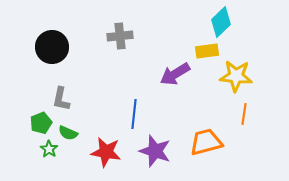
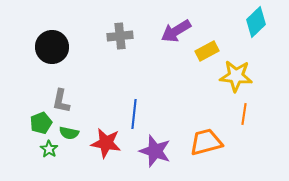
cyan diamond: moved 35 px right
yellow rectangle: rotated 20 degrees counterclockwise
purple arrow: moved 1 px right, 43 px up
gray L-shape: moved 2 px down
green semicircle: moved 1 px right; rotated 12 degrees counterclockwise
red star: moved 9 px up
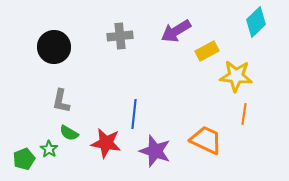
black circle: moved 2 px right
green pentagon: moved 17 px left, 36 px down
green semicircle: rotated 18 degrees clockwise
orange trapezoid: moved 2 px up; rotated 40 degrees clockwise
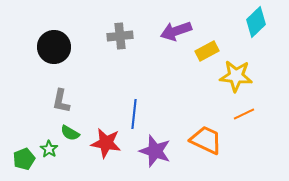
purple arrow: rotated 12 degrees clockwise
orange line: rotated 55 degrees clockwise
green semicircle: moved 1 px right
